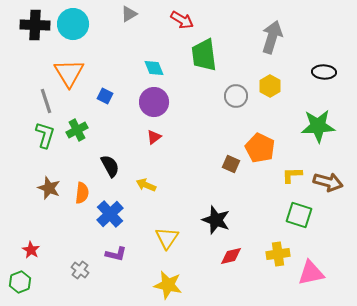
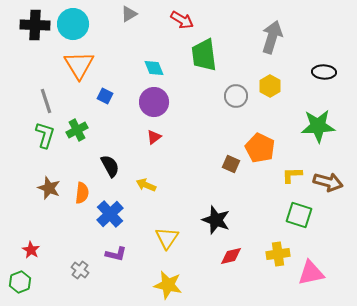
orange triangle: moved 10 px right, 8 px up
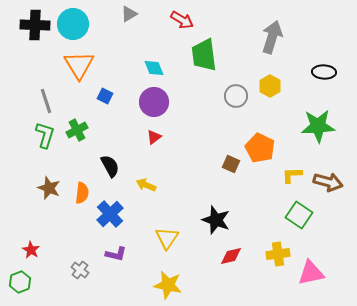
green square: rotated 16 degrees clockwise
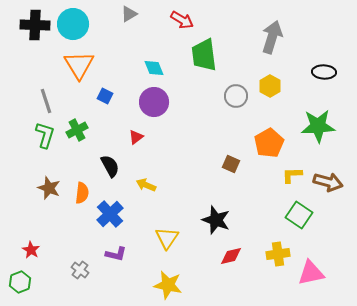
red triangle: moved 18 px left
orange pentagon: moved 9 px right, 5 px up; rotated 16 degrees clockwise
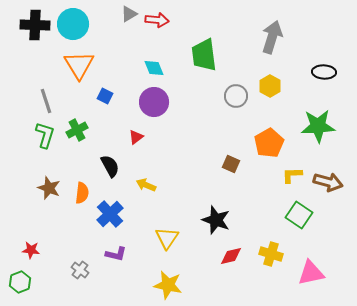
red arrow: moved 25 px left; rotated 25 degrees counterclockwise
red star: rotated 24 degrees counterclockwise
yellow cross: moved 7 px left; rotated 25 degrees clockwise
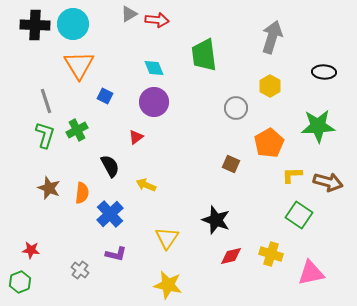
gray circle: moved 12 px down
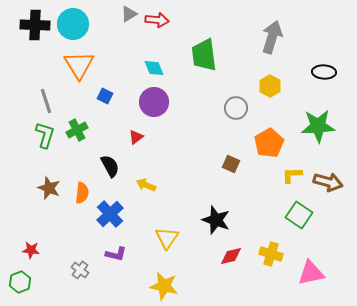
yellow star: moved 4 px left, 1 px down
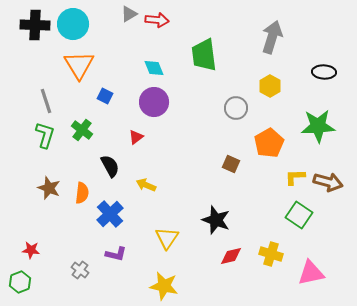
green cross: moved 5 px right; rotated 25 degrees counterclockwise
yellow L-shape: moved 3 px right, 2 px down
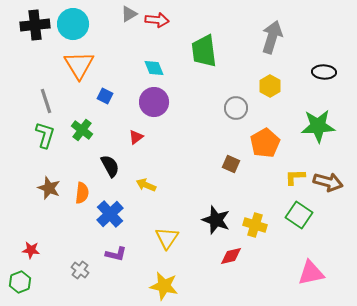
black cross: rotated 8 degrees counterclockwise
green trapezoid: moved 4 px up
orange pentagon: moved 4 px left
yellow cross: moved 16 px left, 29 px up
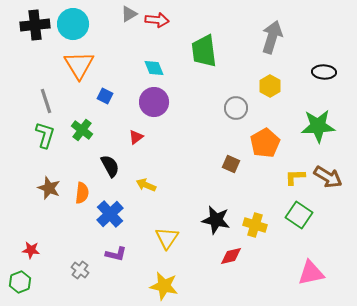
brown arrow: moved 5 px up; rotated 16 degrees clockwise
black star: rotated 8 degrees counterclockwise
